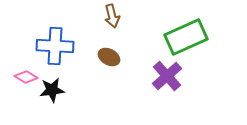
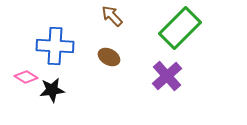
brown arrow: rotated 150 degrees clockwise
green rectangle: moved 6 px left, 9 px up; rotated 21 degrees counterclockwise
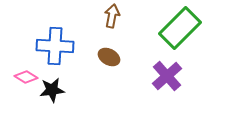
brown arrow: rotated 55 degrees clockwise
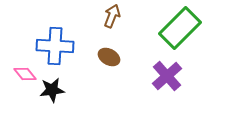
brown arrow: rotated 10 degrees clockwise
pink diamond: moved 1 px left, 3 px up; rotated 20 degrees clockwise
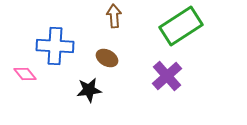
brown arrow: moved 2 px right; rotated 25 degrees counterclockwise
green rectangle: moved 1 px right, 2 px up; rotated 12 degrees clockwise
brown ellipse: moved 2 px left, 1 px down
black star: moved 37 px right
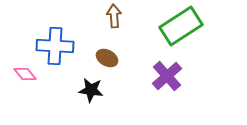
black star: moved 2 px right; rotated 15 degrees clockwise
